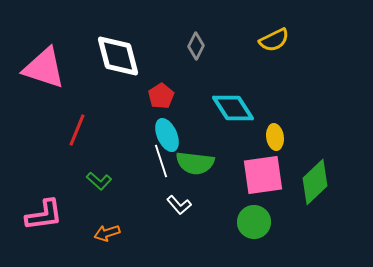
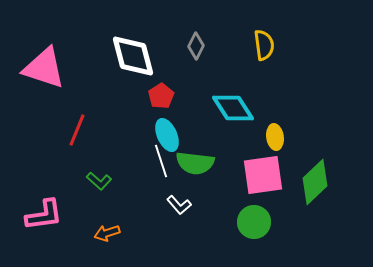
yellow semicircle: moved 10 px left, 5 px down; rotated 72 degrees counterclockwise
white diamond: moved 15 px right
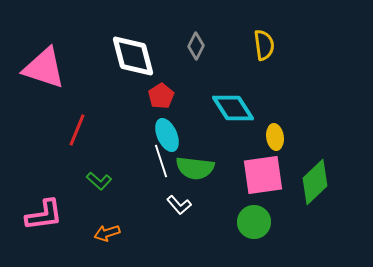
green semicircle: moved 5 px down
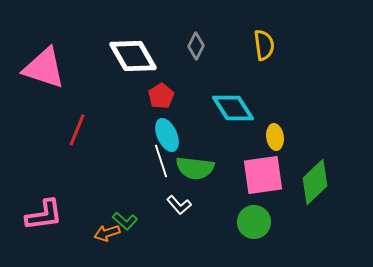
white diamond: rotated 15 degrees counterclockwise
green L-shape: moved 26 px right, 40 px down
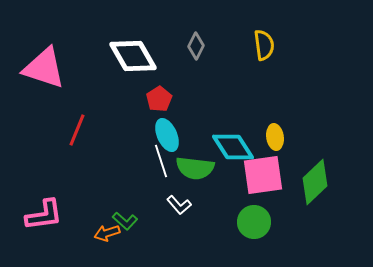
red pentagon: moved 2 px left, 3 px down
cyan diamond: moved 39 px down
